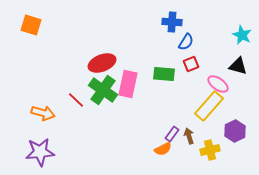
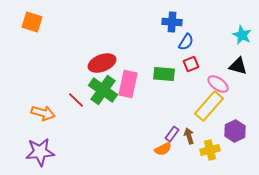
orange square: moved 1 px right, 3 px up
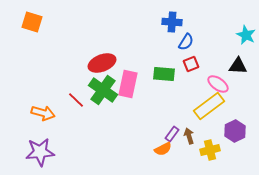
cyan star: moved 4 px right
black triangle: rotated 12 degrees counterclockwise
yellow rectangle: rotated 12 degrees clockwise
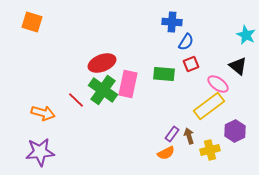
black triangle: rotated 36 degrees clockwise
orange semicircle: moved 3 px right, 4 px down
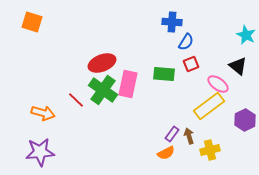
purple hexagon: moved 10 px right, 11 px up
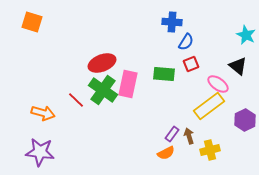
purple star: rotated 12 degrees clockwise
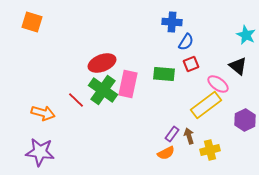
yellow rectangle: moved 3 px left, 1 px up
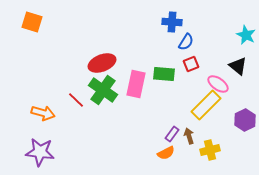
pink rectangle: moved 8 px right
yellow rectangle: rotated 8 degrees counterclockwise
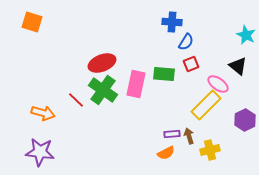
purple rectangle: rotated 49 degrees clockwise
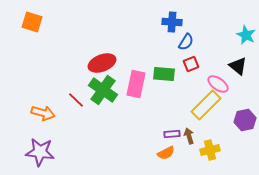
purple hexagon: rotated 15 degrees clockwise
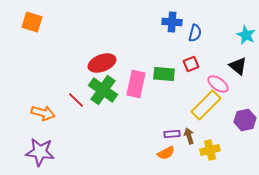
blue semicircle: moved 9 px right, 9 px up; rotated 18 degrees counterclockwise
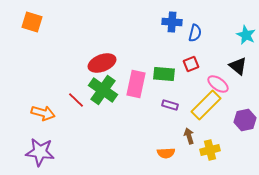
purple rectangle: moved 2 px left, 29 px up; rotated 21 degrees clockwise
orange semicircle: rotated 24 degrees clockwise
